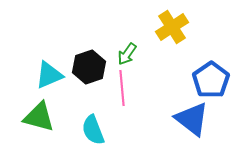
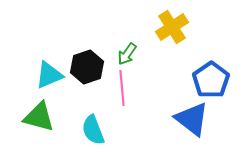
black hexagon: moved 2 px left
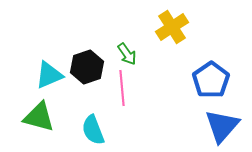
green arrow: rotated 70 degrees counterclockwise
blue triangle: moved 30 px right, 7 px down; rotated 33 degrees clockwise
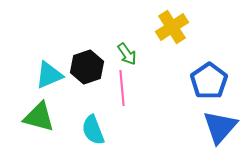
blue pentagon: moved 2 px left, 1 px down
blue triangle: moved 2 px left, 1 px down
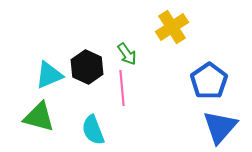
black hexagon: rotated 16 degrees counterclockwise
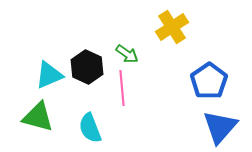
green arrow: rotated 20 degrees counterclockwise
green triangle: moved 1 px left
cyan semicircle: moved 3 px left, 2 px up
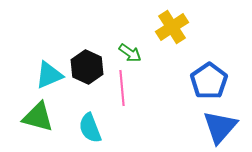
green arrow: moved 3 px right, 1 px up
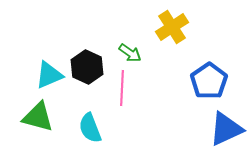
pink line: rotated 8 degrees clockwise
blue triangle: moved 6 px right, 2 px down; rotated 24 degrees clockwise
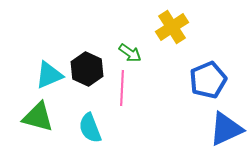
black hexagon: moved 2 px down
blue pentagon: moved 1 px left, 1 px up; rotated 12 degrees clockwise
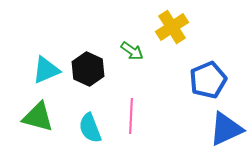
green arrow: moved 2 px right, 2 px up
black hexagon: moved 1 px right
cyan triangle: moved 3 px left, 5 px up
pink line: moved 9 px right, 28 px down
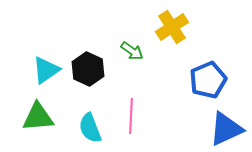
cyan triangle: rotated 12 degrees counterclockwise
green triangle: rotated 20 degrees counterclockwise
